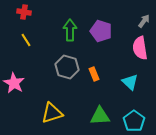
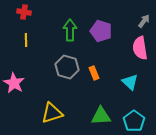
yellow line: rotated 32 degrees clockwise
orange rectangle: moved 1 px up
green triangle: moved 1 px right
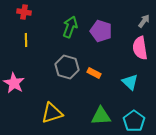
green arrow: moved 3 px up; rotated 20 degrees clockwise
orange rectangle: rotated 40 degrees counterclockwise
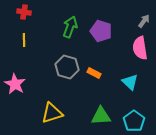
yellow line: moved 2 px left
pink star: moved 1 px right, 1 px down
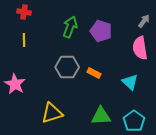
gray hexagon: rotated 15 degrees counterclockwise
